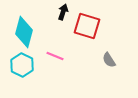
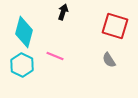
red square: moved 28 px right
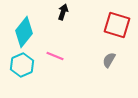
red square: moved 2 px right, 1 px up
cyan diamond: rotated 24 degrees clockwise
gray semicircle: rotated 63 degrees clockwise
cyan hexagon: rotated 10 degrees clockwise
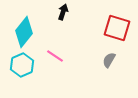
red square: moved 3 px down
pink line: rotated 12 degrees clockwise
